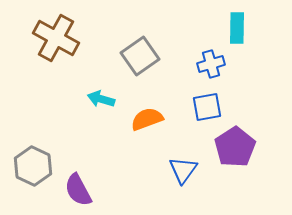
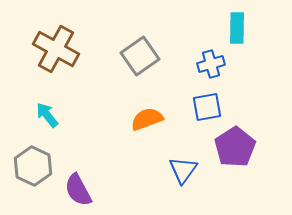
brown cross: moved 11 px down
cyan arrow: moved 54 px left, 16 px down; rotated 36 degrees clockwise
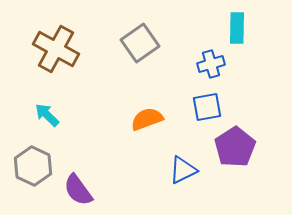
gray square: moved 13 px up
cyan arrow: rotated 8 degrees counterclockwise
blue triangle: rotated 28 degrees clockwise
purple semicircle: rotated 8 degrees counterclockwise
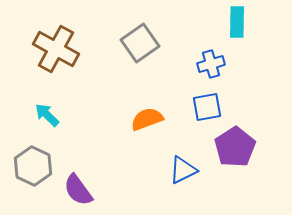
cyan rectangle: moved 6 px up
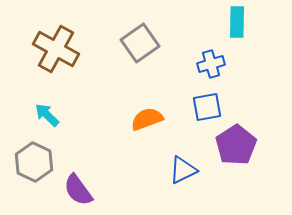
purple pentagon: moved 1 px right, 2 px up
gray hexagon: moved 1 px right, 4 px up
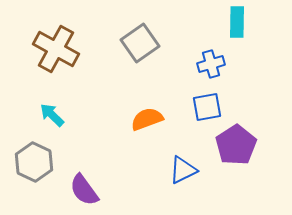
cyan arrow: moved 5 px right
purple semicircle: moved 6 px right
